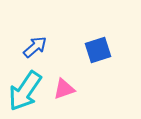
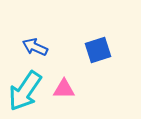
blue arrow: rotated 115 degrees counterclockwise
pink triangle: rotated 20 degrees clockwise
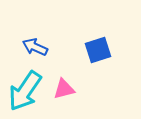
pink triangle: rotated 15 degrees counterclockwise
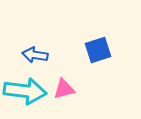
blue arrow: moved 8 px down; rotated 15 degrees counterclockwise
cyan arrow: rotated 117 degrees counterclockwise
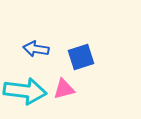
blue square: moved 17 px left, 7 px down
blue arrow: moved 1 px right, 6 px up
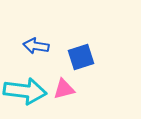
blue arrow: moved 3 px up
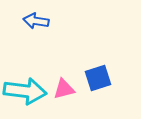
blue arrow: moved 25 px up
blue square: moved 17 px right, 21 px down
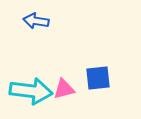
blue square: rotated 12 degrees clockwise
cyan arrow: moved 6 px right
